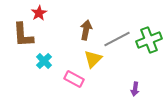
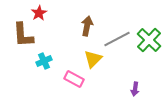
brown arrow: moved 1 px right, 4 px up
green cross: rotated 25 degrees counterclockwise
cyan cross: rotated 21 degrees clockwise
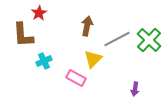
pink rectangle: moved 2 px right, 1 px up
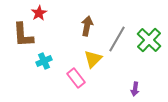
gray line: rotated 32 degrees counterclockwise
pink rectangle: rotated 24 degrees clockwise
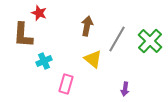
red star: rotated 21 degrees counterclockwise
brown L-shape: rotated 8 degrees clockwise
green cross: moved 1 px right, 1 px down
yellow triangle: rotated 36 degrees counterclockwise
pink rectangle: moved 10 px left, 6 px down; rotated 54 degrees clockwise
purple arrow: moved 10 px left
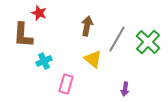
green cross: moved 2 px left, 1 px down
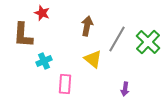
red star: moved 3 px right
pink rectangle: moved 1 px left; rotated 12 degrees counterclockwise
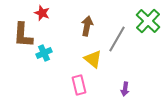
green cross: moved 21 px up
cyan cross: moved 8 px up
pink rectangle: moved 14 px right, 1 px down; rotated 18 degrees counterclockwise
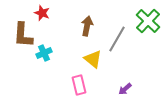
purple arrow: rotated 40 degrees clockwise
